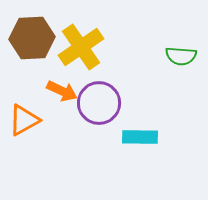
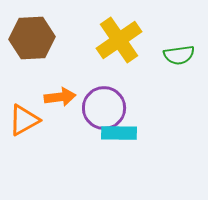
yellow cross: moved 38 px right, 7 px up
green semicircle: moved 2 px left, 1 px up; rotated 12 degrees counterclockwise
orange arrow: moved 2 px left, 6 px down; rotated 32 degrees counterclockwise
purple circle: moved 5 px right, 5 px down
cyan rectangle: moved 21 px left, 4 px up
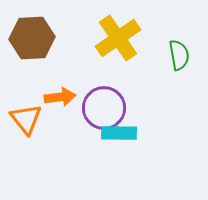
yellow cross: moved 1 px left, 2 px up
green semicircle: rotated 92 degrees counterclockwise
orange triangle: moved 2 px right, 1 px up; rotated 40 degrees counterclockwise
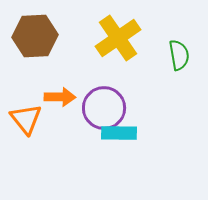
brown hexagon: moved 3 px right, 2 px up
orange arrow: rotated 8 degrees clockwise
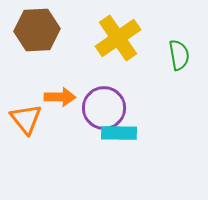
brown hexagon: moved 2 px right, 6 px up
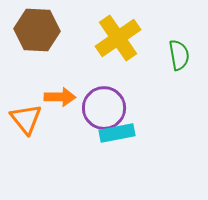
brown hexagon: rotated 6 degrees clockwise
cyan rectangle: moved 2 px left; rotated 12 degrees counterclockwise
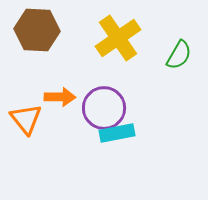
green semicircle: rotated 40 degrees clockwise
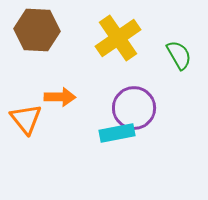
green semicircle: rotated 60 degrees counterclockwise
purple circle: moved 30 px right
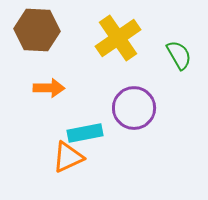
orange arrow: moved 11 px left, 9 px up
orange triangle: moved 42 px right, 38 px down; rotated 44 degrees clockwise
cyan rectangle: moved 32 px left
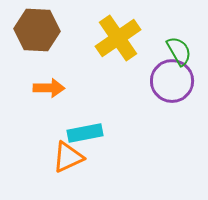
green semicircle: moved 4 px up
purple circle: moved 38 px right, 27 px up
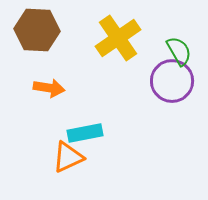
orange arrow: rotated 8 degrees clockwise
